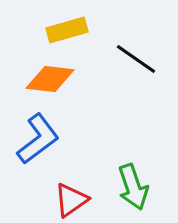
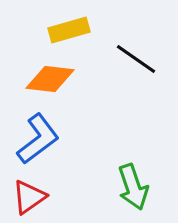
yellow rectangle: moved 2 px right
red triangle: moved 42 px left, 3 px up
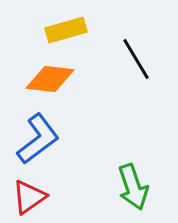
yellow rectangle: moved 3 px left
black line: rotated 24 degrees clockwise
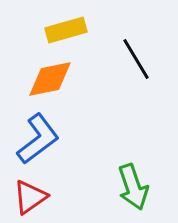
orange diamond: rotated 18 degrees counterclockwise
red triangle: moved 1 px right
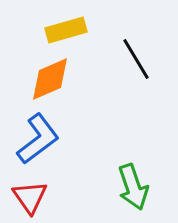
orange diamond: rotated 12 degrees counterclockwise
red triangle: rotated 30 degrees counterclockwise
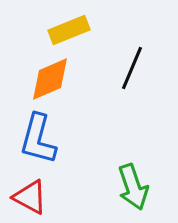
yellow rectangle: moved 3 px right; rotated 6 degrees counterclockwise
black line: moved 4 px left, 9 px down; rotated 54 degrees clockwise
blue L-shape: rotated 142 degrees clockwise
red triangle: rotated 27 degrees counterclockwise
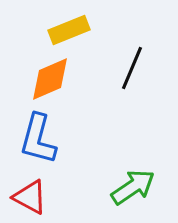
green arrow: rotated 105 degrees counterclockwise
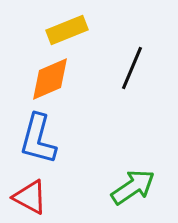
yellow rectangle: moved 2 px left
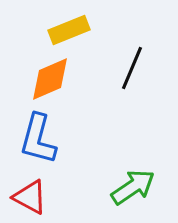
yellow rectangle: moved 2 px right
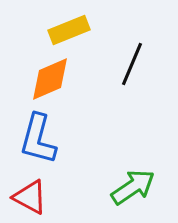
black line: moved 4 px up
